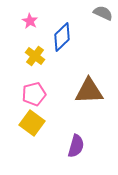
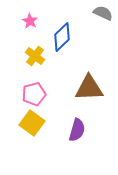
brown triangle: moved 3 px up
purple semicircle: moved 1 px right, 16 px up
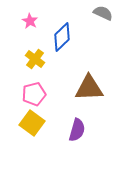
yellow cross: moved 3 px down
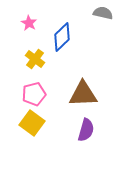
gray semicircle: rotated 12 degrees counterclockwise
pink star: moved 1 px left, 2 px down
brown triangle: moved 6 px left, 6 px down
purple semicircle: moved 9 px right
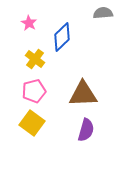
gray semicircle: rotated 18 degrees counterclockwise
pink pentagon: moved 3 px up
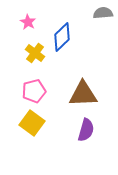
pink star: moved 1 px left, 1 px up
yellow cross: moved 6 px up
